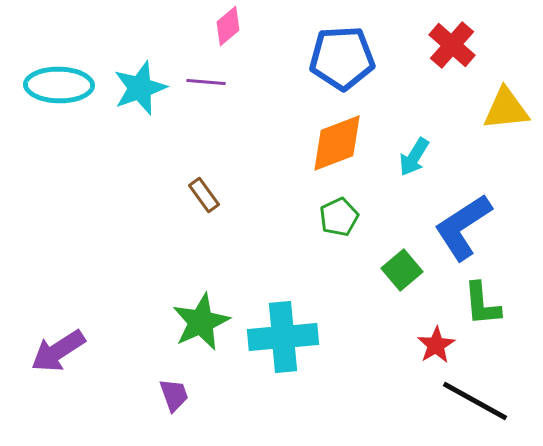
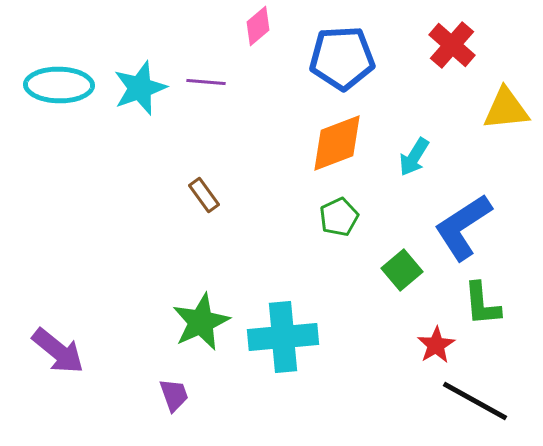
pink diamond: moved 30 px right
purple arrow: rotated 108 degrees counterclockwise
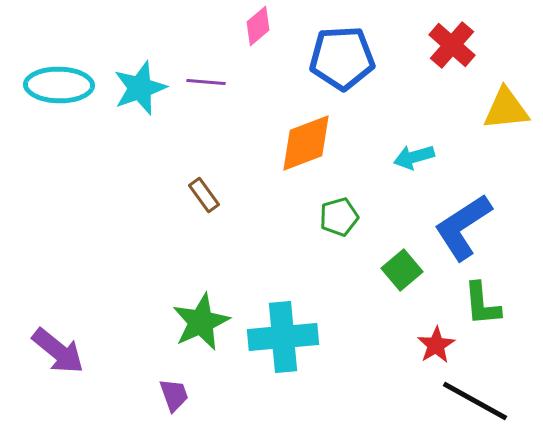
orange diamond: moved 31 px left
cyan arrow: rotated 42 degrees clockwise
green pentagon: rotated 9 degrees clockwise
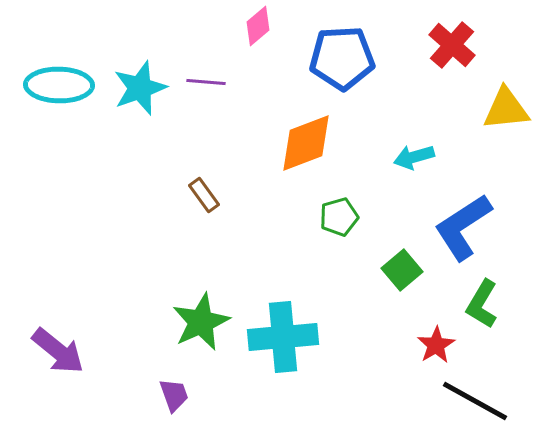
green L-shape: rotated 36 degrees clockwise
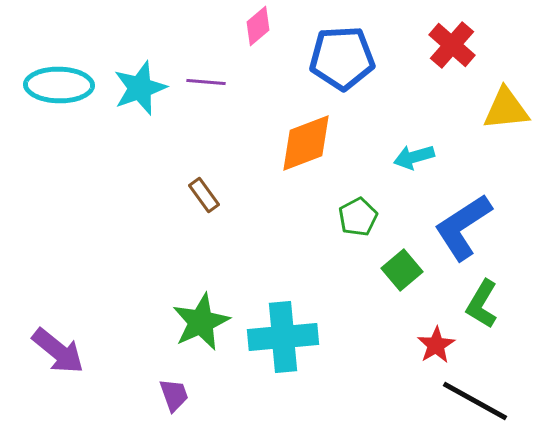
green pentagon: moved 19 px right; rotated 12 degrees counterclockwise
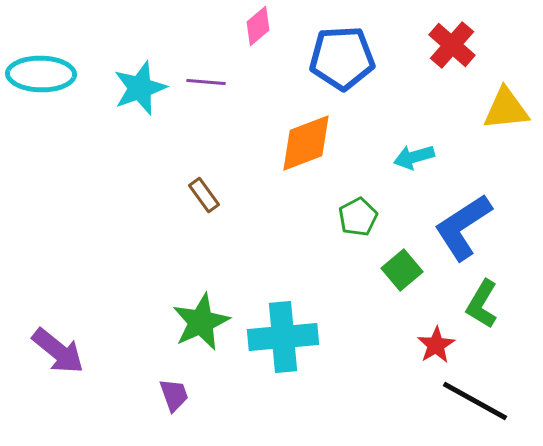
cyan ellipse: moved 18 px left, 11 px up
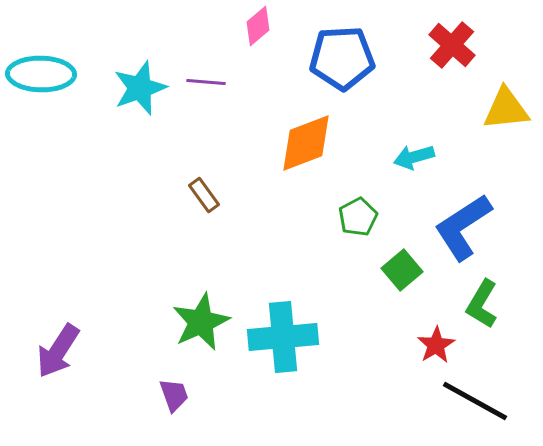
purple arrow: rotated 84 degrees clockwise
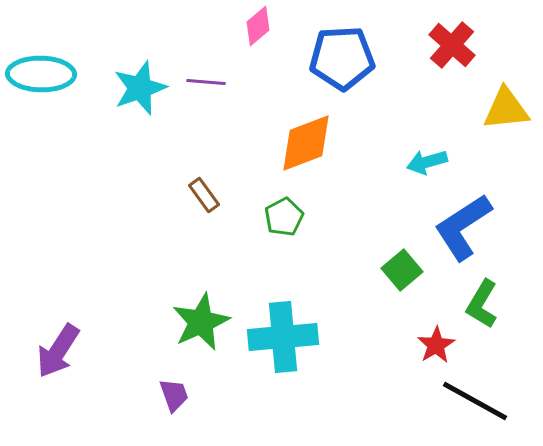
cyan arrow: moved 13 px right, 5 px down
green pentagon: moved 74 px left
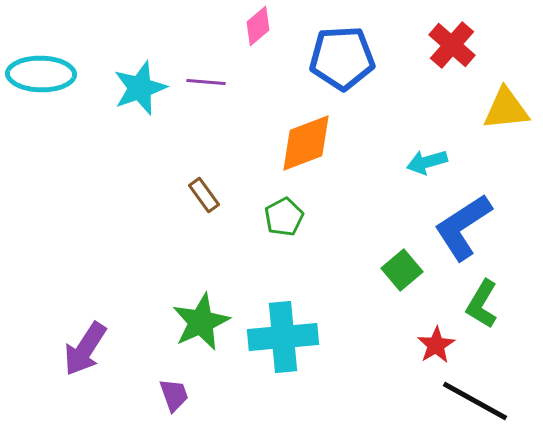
purple arrow: moved 27 px right, 2 px up
